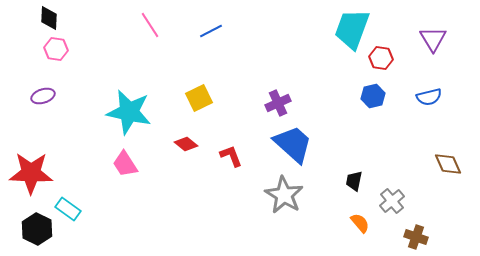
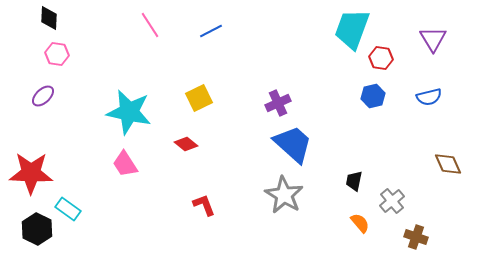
pink hexagon: moved 1 px right, 5 px down
purple ellipse: rotated 25 degrees counterclockwise
red L-shape: moved 27 px left, 49 px down
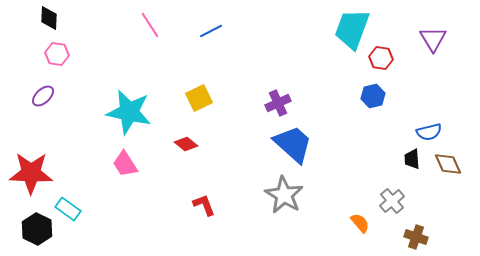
blue semicircle: moved 35 px down
black trapezoid: moved 58 px right, 22 px up; rotated 15 degrees counterclockwise
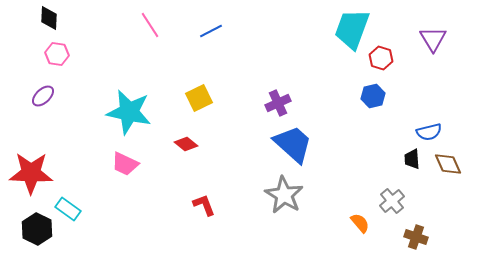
red hexagon: rotated 10 degrees clockwise
pink trapezoid: rotated 32 degrees counterclockwise
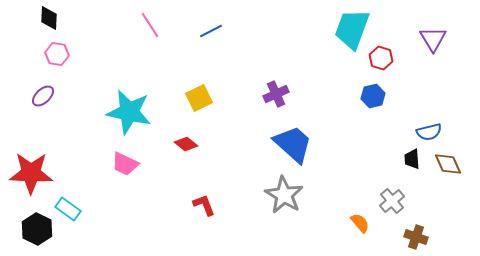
purple cross: moved 2 px left, 9 px up
